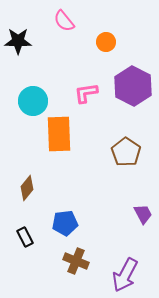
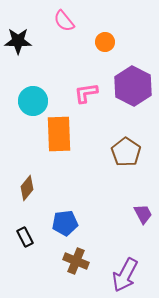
orange circle: moved 1 px left
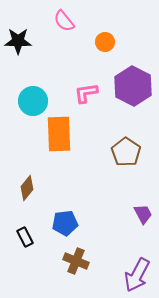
purple arrow: moved 12 px right
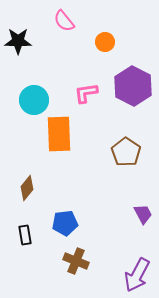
cyan circle: moved 1 px right, 1 px up
black rectangle: moved 2 px up; rotated 18 degrees clockwise
